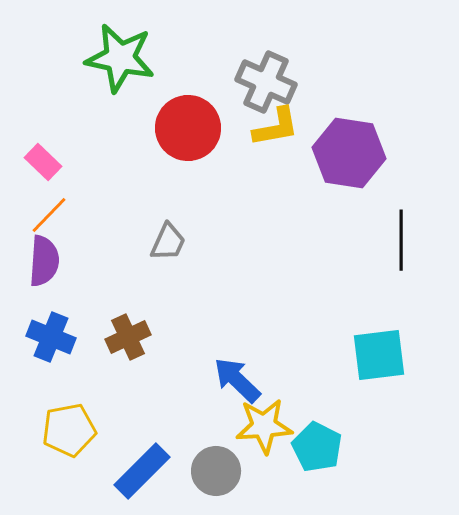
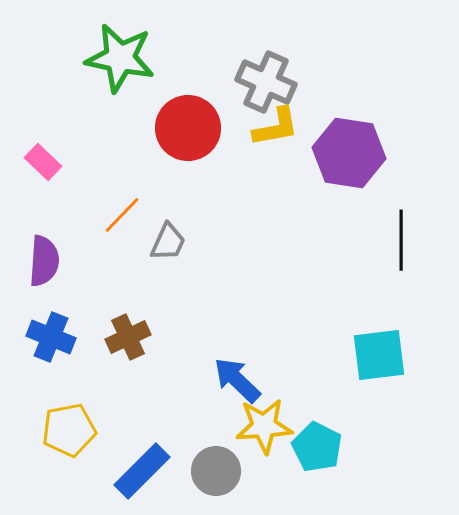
orange line: moved 73 px right
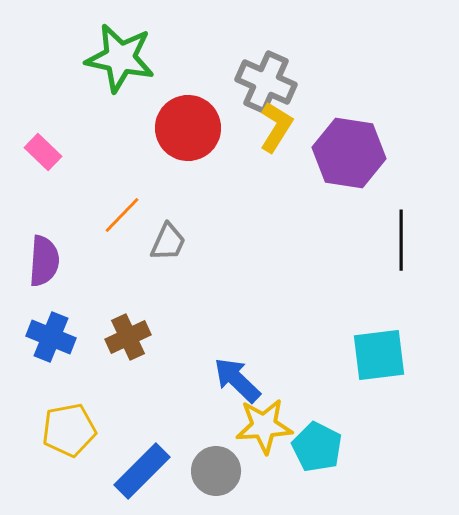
yellow L-shape: rotated 48 degrees counterclockwise
pink rectangle: moved 10 px up
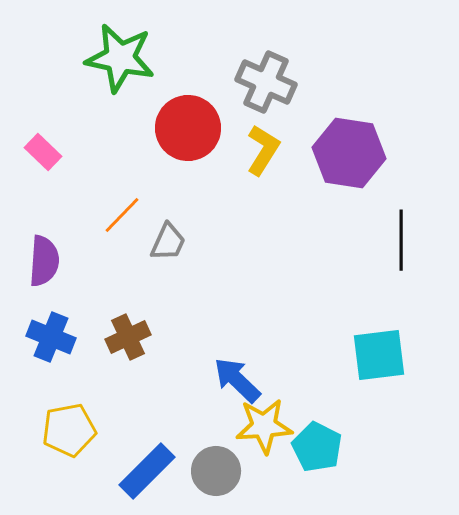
yellow L-shape: moved 13 px left, 23 px down
blue rectangle: moved 5 px right
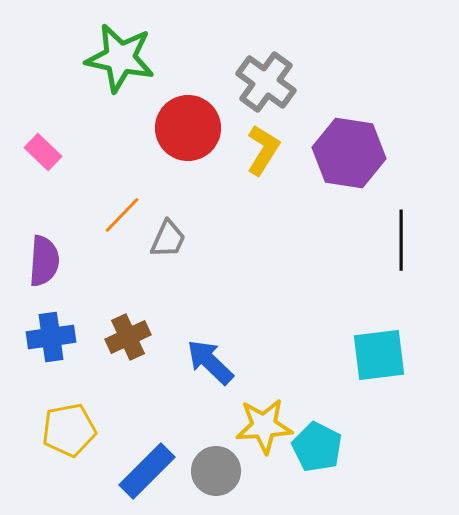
gray cross: rotated 12 degrees clockwise
gray trapezoid: moved 3 px up
blue cross: rotated 30 degrees counterclockwise
blue arrow: moved 27 px left, 18 px up
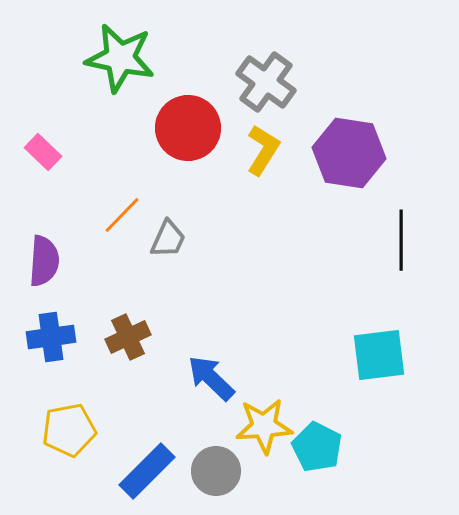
blue arrow: moved 1 px right, 16 px down
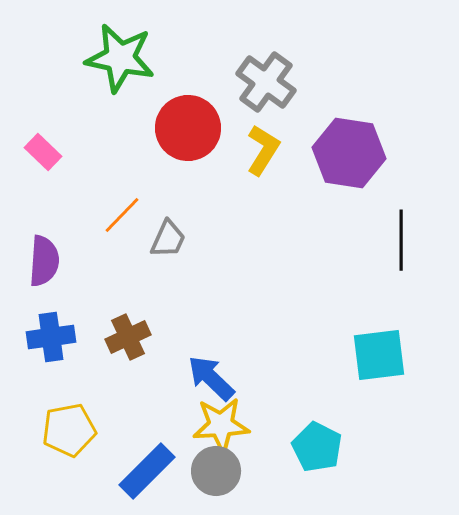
yellow star: moved 43 px left, 1 px up
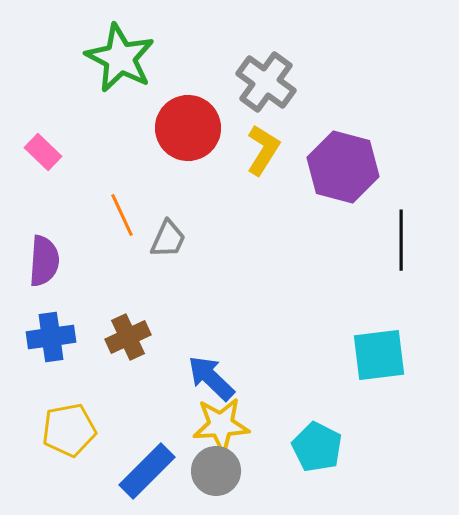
green star: rotated 16 degrees clockwise
purple hexagon: moved 6 px left, 14 px down; rotated 6 degrees clockwise
orange line: rotated 69 degrees counterclockwise
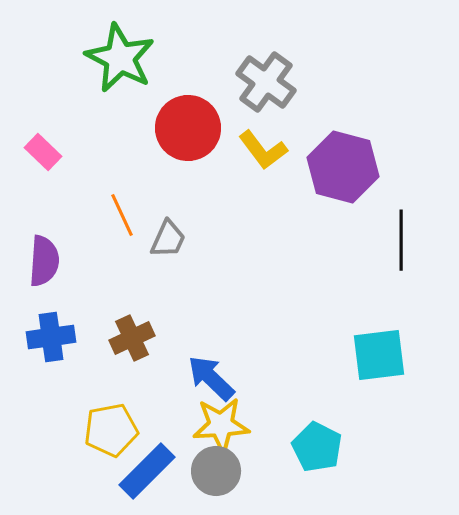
yellow L-shape: rotated 111 degrees clockwise
brown cross: moved 4 px right, 1 px down
yellow pentagon: moved 42 px right
